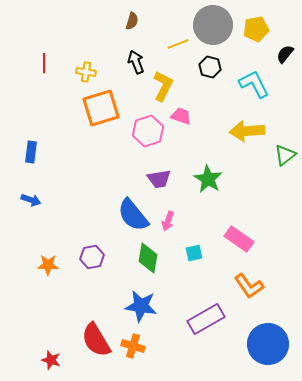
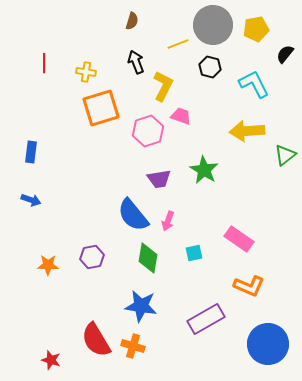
green star: moved 4 px left, 9 px up
orange L-shape: rotated 32 degrees counterclockwise
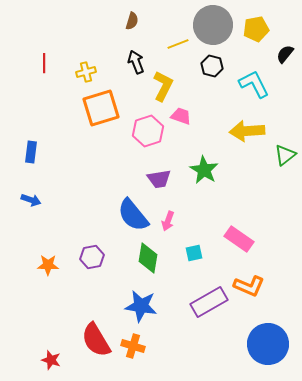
black hexagon: moved 2 px right, 1 px up
yellow cross: rotated 24 degrees counterclockwise
purple rectangle: moved 3 px right, 17 px up
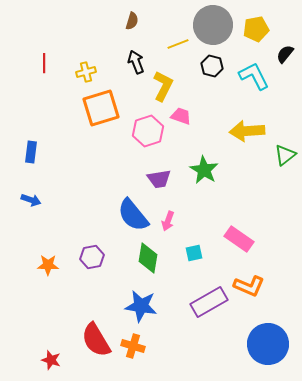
cyan L-shape: moved 8 px up
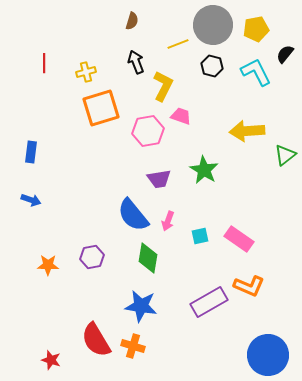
cyan L-shape: moved 2 px right, 4 px up
pink hexagon: rotated 8 degrees clockwise
cyan square: moved 6 px right, 17 px up
blue circle: moved 11 px down
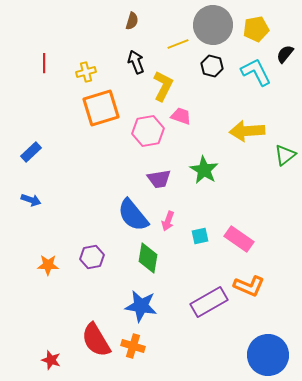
blue rectangle: rotated 40 degrees clockwise
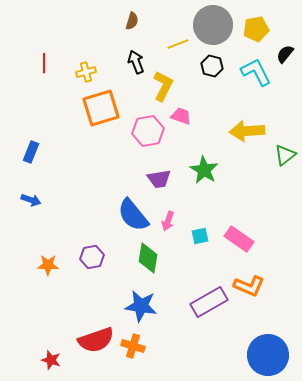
blue rectangle: rotated 25 degrees counterclockwise
red semicircle: rotated 78 degrees counterclockwise
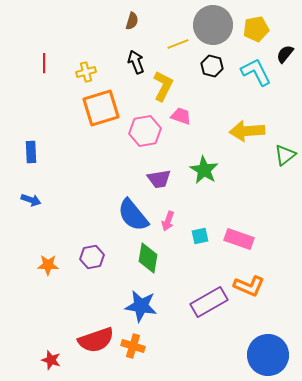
pink hexagon: moved 3 px left
blue rectangle: rotated 25 degrees counterclockwise
pink rectangle: rotated 16 degrees counterclockwise
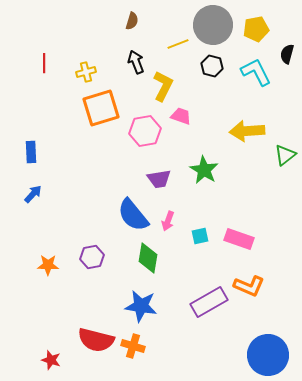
black semicircle: moved 2 px right; rotated 24 degrees counterclockwise
blue arrow: moved 2 px right, 6 px up; rotated 66 degrees counterclockwise
red semicircle: rotated 33 degrees clockwise
